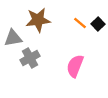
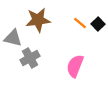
gray triangle: rotated 24 degrees clockwise
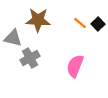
brown star: rotated 10 degrees clockwise
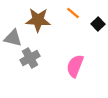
orange line: moved 7 px left, 10 px up
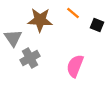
brown star: moved 2 px right
black square: moved 1 px left, 1 px down; rotated 24 degrees counterclockwise
gray triangle: rotated 42 degrees clockwise
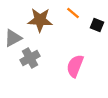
gray triangle: rotated 36 degrees clockwise
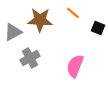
black square: moved 1 px right, 3 px down
gray triangle: moved 6 px up
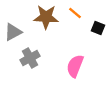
orange line: moved 2 px right
brown star: moved 6 px right, 3 px up
